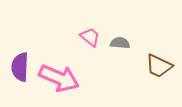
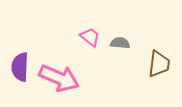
brown trapezoid: moved 2 px up; rotated 108 degrees counterclockwise
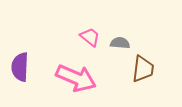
brown trapezoid: moved 16 px left, 5 px down
pink arrow: moved 17 px right
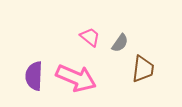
gray semicircle: rotated 120 degrees clockwise
purple semicircle: moved 14 px right, 9 px down
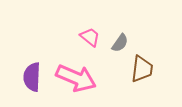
brown trapezoid: moved 1 px left
purple semicircle: moved 2 px left, 1 px down
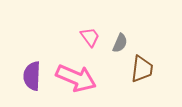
pink trapezoid: rotated 15 degrees clockwise
gray semicircle: rotated 12 degrees counterclockwise
purple semicircle: moved 1 px up
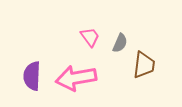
brown trapezoid: moved 2 px right, 4 px up
pink arrow: rotated 147 degrees clockwise
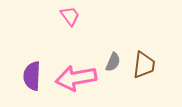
pink trapezoid: moved 20 px left, 21 px up
gray semicircle: moved 7 px left, 19 px down
